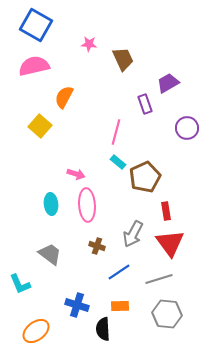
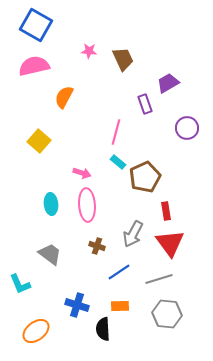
pink star: moved 7 px down
yellow square: moved 1 px left, 15 px down
pink arrow: moved 6 px right, 1 px up
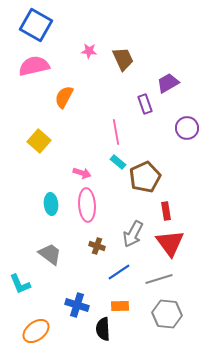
pink line: rotated 25 degrees counterclockwise
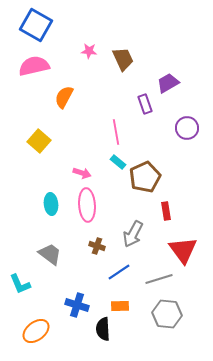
red triangle: moved 13 px right, 7 px down
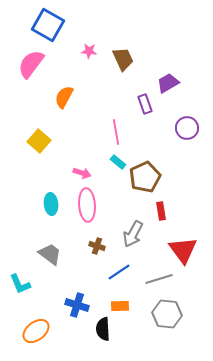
blue square: moved 12 px right
pink semicircle: moved 3 px left, 2 px up; rotated 40 degrees counterclockwise
red rectangle: moved 5 px left
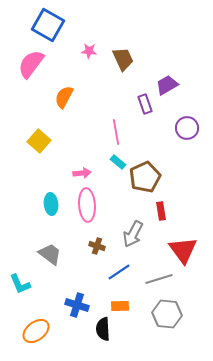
purple trapezoid: moved 1 px left, 2 px down
pink arrow: rotated 24 degrees counterclockwise
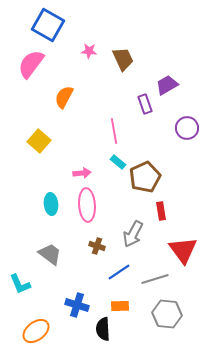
pink line: moved 2 px left, 1 px up
gray line: moved 4 px left
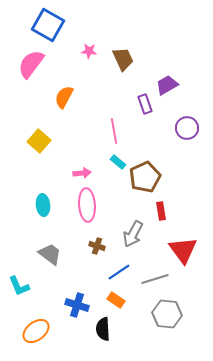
cyan ellipse: moved 8 px left, 1 px down
cyan L-shape: moved 1 px left, 2 px down
orange rectangle: moved 4 px left, 6 px up; rotated 36 degrees clockwise
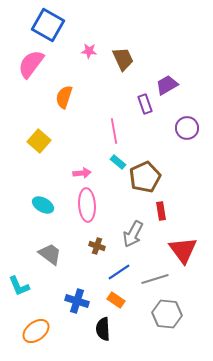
orange semicircle: rotated 10 degrees counterclockwise
cyan ellipse: rotated 55 degrees counterclockwise
blue cross: moved 4 px up
